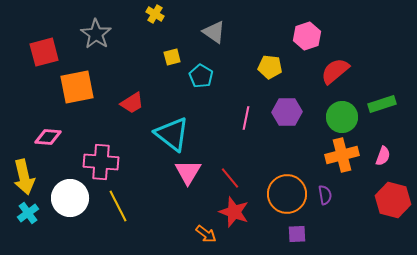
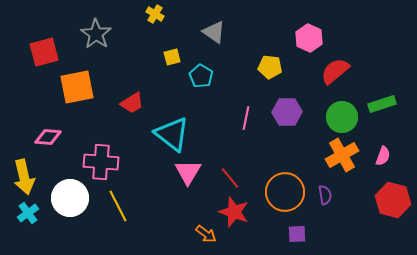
pink hexagon: moved 2 px right, 2 px down; rotated 16 degrees counterclockwise
orange cross: rotated 16 degrees counterclockwise
orange circle: moved 2 px left, 2 px up
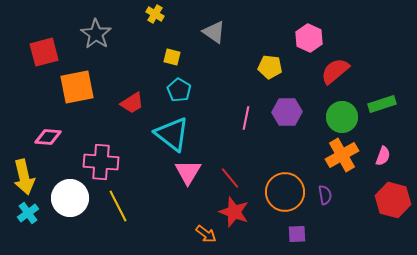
yellow square: rotated 30 degrees clockwise
cyan pentagon: moved 22 px left, 14 px down
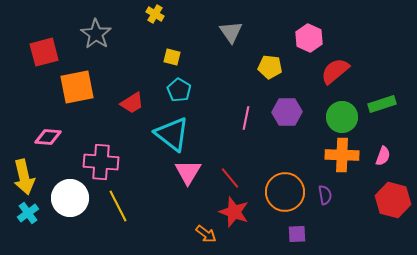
gray triangle: moved 17 px right; rotated 20 degrees clockwise
orange cross: rotated 32 degrees clockwise
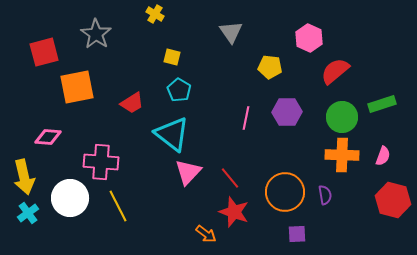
pink triangle: rotated 12 degrees clockwise
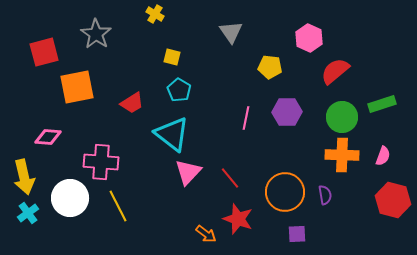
red star: moved 4 px right, 7 px down
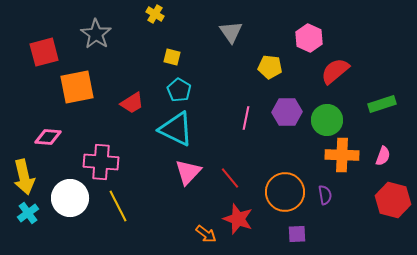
green circle: moved 15 px left, 3 px down
cyan triangle: moved 4 px right, 5 px up; rotated 12 degrees counterclockwise
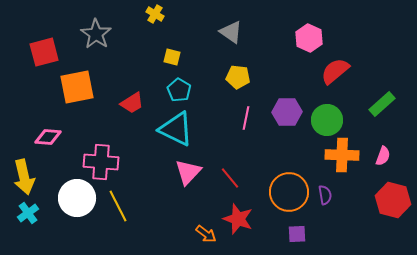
gray triangle: rotated 20 degrees counterclockwise
yellow pentagon: moved 32 px left, 10 px down
green rectangle: rotated 24 degrees counterclockwise
orange circle: moved 4 px right
white circle: moved 7 px right
